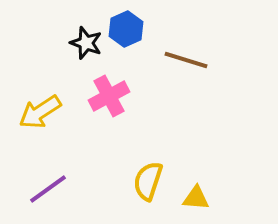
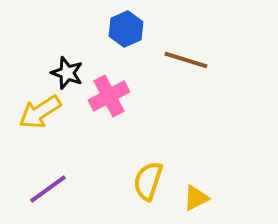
black star: moved 19 px left, 30 px down
yellow triangle: rotated 32 degrees counterclockwise
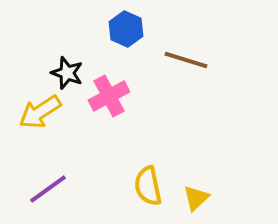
blue hexagon: rotated 12 degrees counterclockwise
yellow semicircle: moved 5 px down; rotated 30 degrees counterclockwise
yellow triangle: rotated 16 degrees counterclockwise
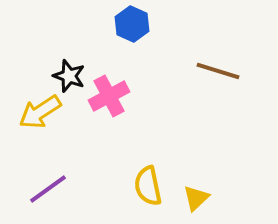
blue hexagon: moved 6 px right, 5 px up
brown line: moved 32 px right, 11 px down
black star: moved 2 px right, 3 px down
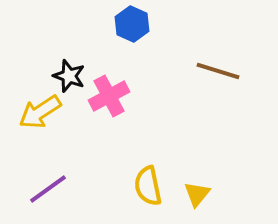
yellow triangle: moved 1 px right, 4 px up; rotated 8 degrees counterclockwise
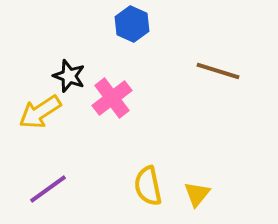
pink cross: moved 3 px right, 2 px down; rotated 9 degrees counterclockwise
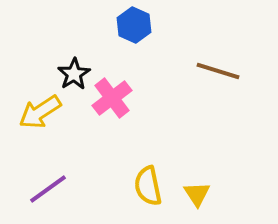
blue hexagon: moved 2 px right, 1 px down
black star: moved 5 px right, 2 px up; rotated 20 degrees clockwise
yellow triangle: rotated 12 degrees counterclockwise
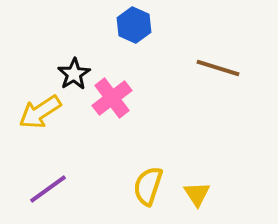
brown line: moved 3 px up
yellow semicircle: rotated 30 degrees clockwise
